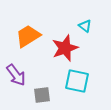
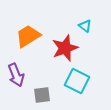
purple arrow: rotated 15 degrees clockwise
cyan square: rotated 15 degrees clockwise
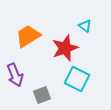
purple arrow: moved 1 px left
cyan square: moved 2 px up
gray square: rotated 12 degrees counterclockwise
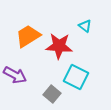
red star: moved 6 px left, 2 px up; rotated 24 degrees clockwise
purple arrow: rotated 40 degrees counterclockwise
cyan square: moved 1 px left, 2 px up
gray square: moved 10 px right, 1 px up; rotated 30 degrees counterclockwise
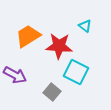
cyan square: moved 5 px up
gray square: moved 2 px up
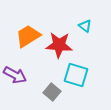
red star: moved 1 px up
cyan square: moved 3 px down; rotated 10 degrees counterclockwise
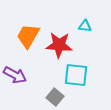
cyan triangle: rotated 32 degrees counterclockwise
orange trapezoid: rotated 28 degrees counterclockwise
cyan square: rotated 10 degrees counterclockwise
gray square: moved 3 px right, 5 px down
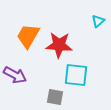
cyan triangle: moved 13 px right, 5 px up; rotated 48 degrees counterclockwise
gray square: rotated 30 degrees counterclockwise
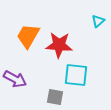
purple arrow: moved 4 px down
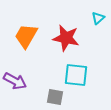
cyan triangle: moved 3 px up
orange trapezoid: moved 2 px left
red star: moved 7 px right, 7 px up; rotated 8 degrees clockwise
purple arrow: moved 2 px down
